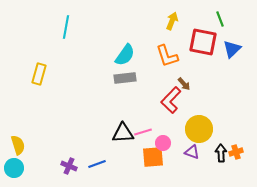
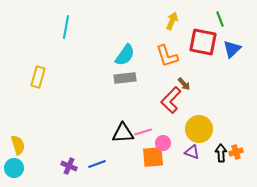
yellow rectangle: moved 1 px left, 3 px down
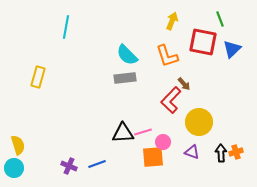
cyan semicircle: moved 2 px right; rotated 100 degrees clockwise
yellow circle: moved 7 px up
pink circle: moved 1 px up
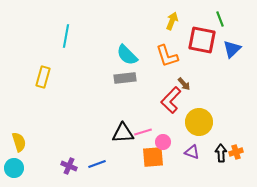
cyan line: moved 9 px down
red square: moved 1 px left, 2 px up
yellow rectangle: moved 5 px right
yellow semicircle: moved 1 px right, 3 px up
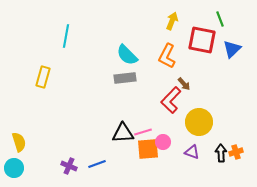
orange L-shape: rotated 45 degrees clockwise
orange square: moved 5 px left, 8 px up
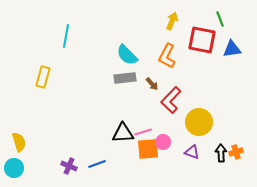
blue triangle: rotated 36 degrees clockwise
brown arrow: moved 32 px left
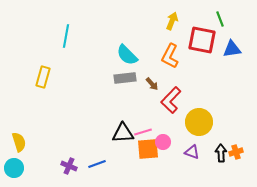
orange L-shape: moved 3 px right
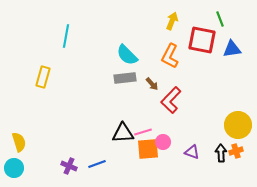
yellow circle: moved 39 px right, 3 px down
orange cross: moved 1 px up
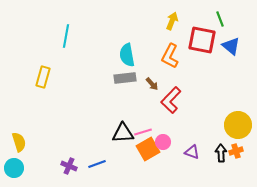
blue triangle: moved 1 px left, 3 px up; rotated 48 degrees clockwise
cyan semicircle: rotated 35 degrees clockwise
orange square: rotated 25 degrees counterclockwise
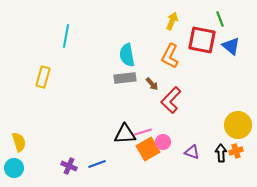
black triangle: moved 2 px right, 1 px down
